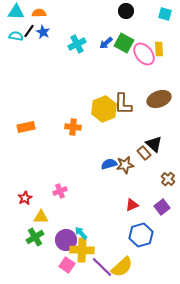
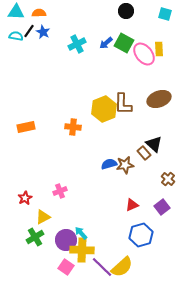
yellow triangle: moved 2 px right; rotated 28 degrees counterclockwise
pink square: moved 1 px left, 2 px down
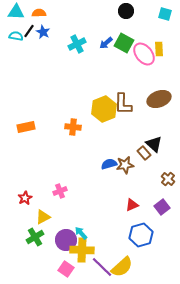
pink square: moved 2 px down
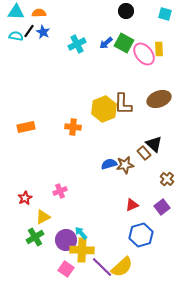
brown cross: moved 1 px left
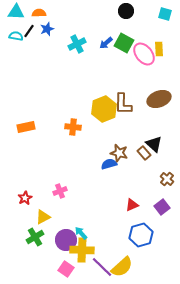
blue star: moved 4 px right, 3 px up; rotated 24 degrees clockwise
brown star: moved 6 px left, 12 px up; rotated 24 degrees clockwise
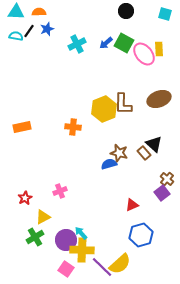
orange semicircle: moved 1 px up
orange rectangle: moved 4 px left
purple square: moved 14 px up
yellow semicircle: moved 2 px left, 3 px up
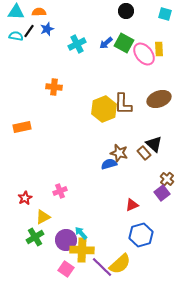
orange cross: moved 19 px left, 40 px up
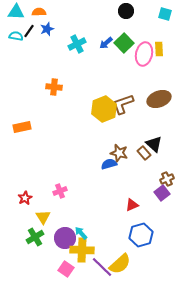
green square: rotated 18 degrees clockwise
pink ellipse: rotated 50 degrees clockwise
brown L-shape: rotated 70 degrees clockwise
brown cross: rotated 24 degrees clockwise
yellow triangle: rotated 35 degrees counterclockwise
purple circle: moved 1 px left, 2 px up
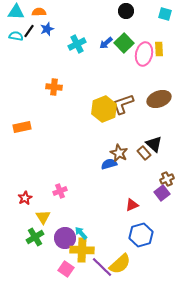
brown star: rotated 12 degrees clockwise
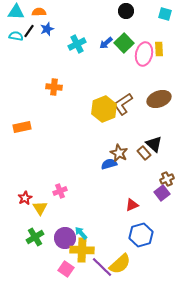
brown L-shape: rotated 15 degrees counterclockwise
yellow triangle: moved 3 px left, 9 px up
